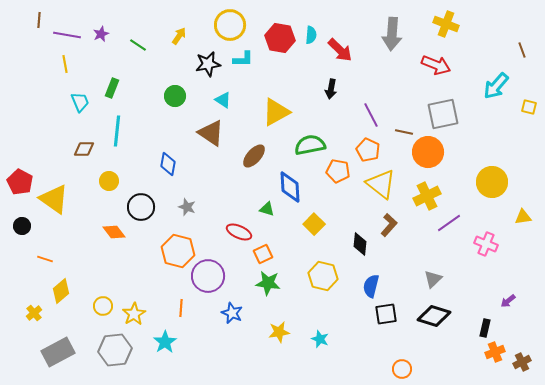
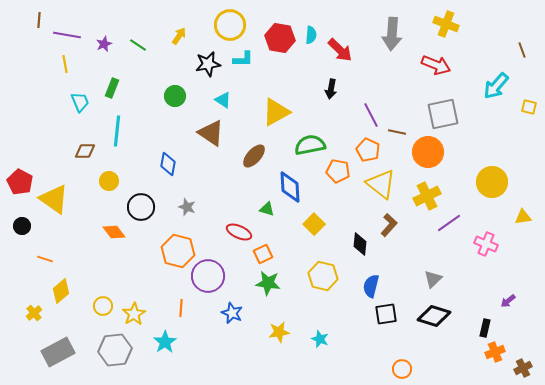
purple star at (101, 34): moved 3 px right, 10 px down
brown line at (404, 132): moved 7 px left
brown diamond at (84, 149): moved 1 px right, 2 px down
brown cross at (522, 362): moved 1 px right, 6 px down
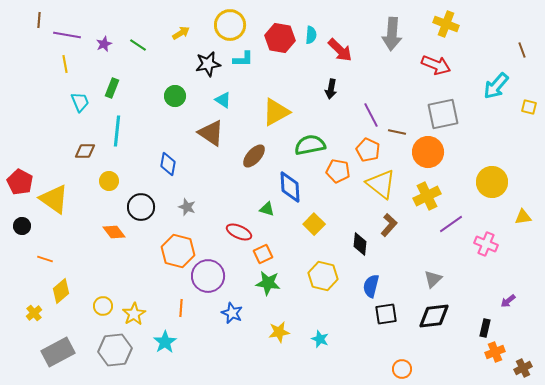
yellow arrow at (179, 36): moved 2 px right, 3 px up; rotated 24 degrees clockwise
purple line at (449, 223): moved 2 px right, 1 px down
black diamond at (434, 316): rotated 24 degrees counterclockwise
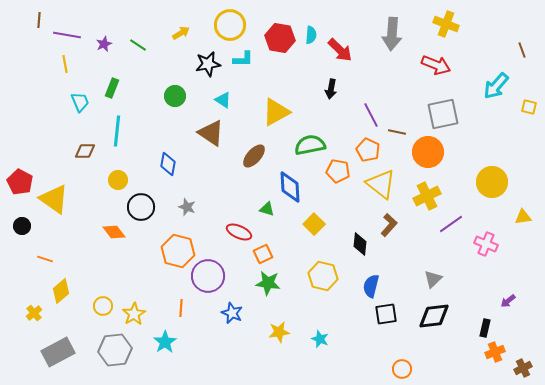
yellow circle at (109, 181): moved 9 px right, 1 px up
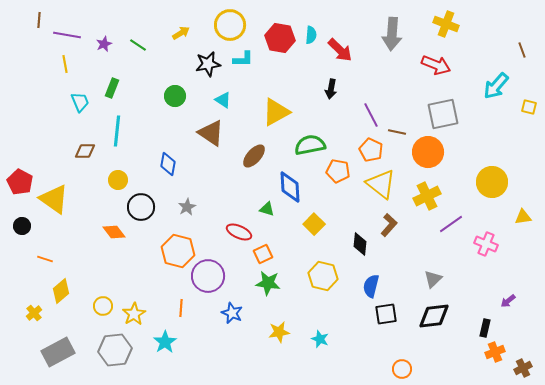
orange pentagon at (368, 150): moved 3 px right
gray star at (187, 207): rotated 24 degrees clockwise
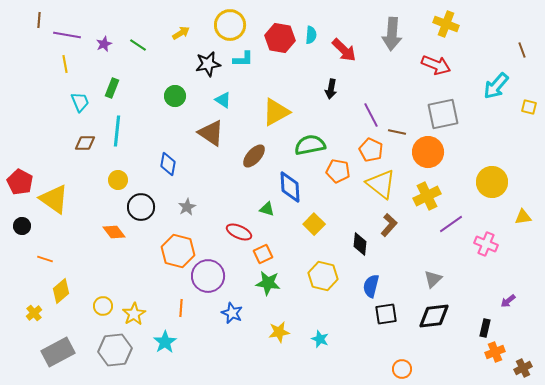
red arrow at (340, 50): moved 4 px right
brown diamond at (85, 151): moved 8 px up
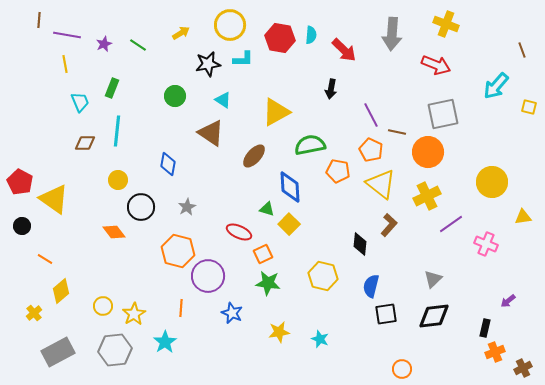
yellow square at (314, 224): moved 25 px left
orange line at (45, 259): rotated 14 degrees clockwise
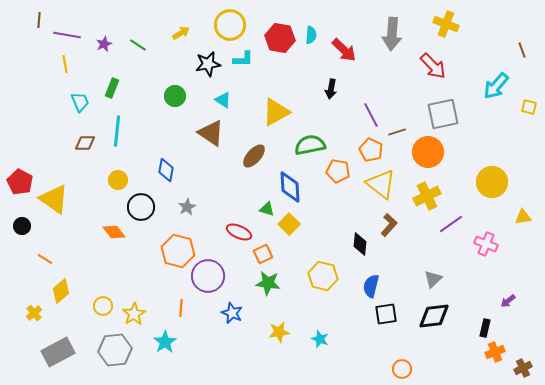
red arrow at (436, 65): moved 3 px left, 1 px down; rotated 24 degrees clockwise
brown line at (397, 132): rotated 30 degrees counterclockwise
blue diamond at (168, 164): moved 2 px left, 6 px down
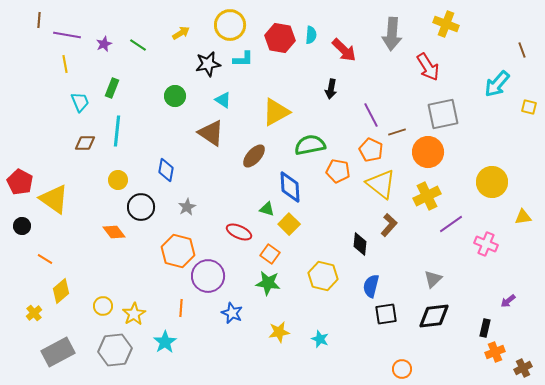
red arrow at (433, 66): moved 5 px left, 1 px down; rotated 12 degrees clockwise
cyan arrow at (496, 86): moved 1 px right, 2 px up
orange square at (263, 254): moved 7 px right; rotated 30 degrees counterclockwise
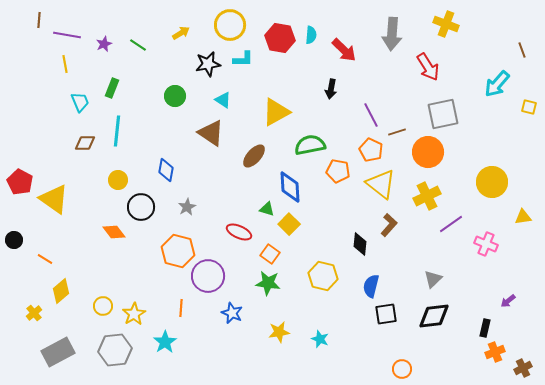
black circle at (22, 226): moved 8 px left, 14 px down
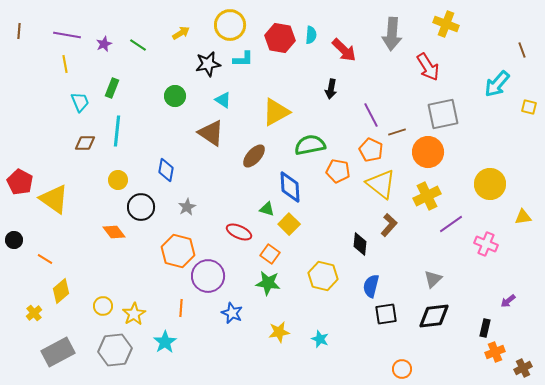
brown line at (39, 20): moved 20 px left, 11 px down
yellow circle at (492, 182): moved 2 px left, 2 px down
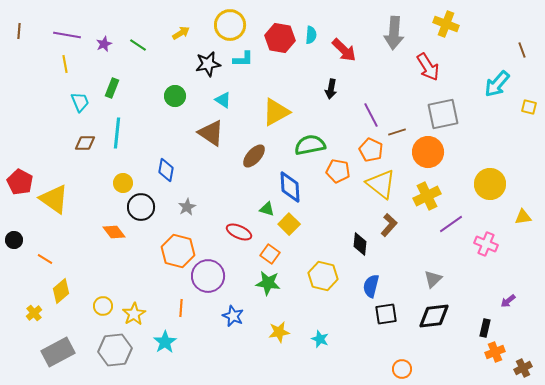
gray arrow at (392, 34): moved 2 px right, 1 px up
cyan line at (117, 131): moved 2 px down
yellow circle at (118, 180): moved 5 px right, 3 px down
blue star at (232, 313): moved 1 px right, 3 px down
